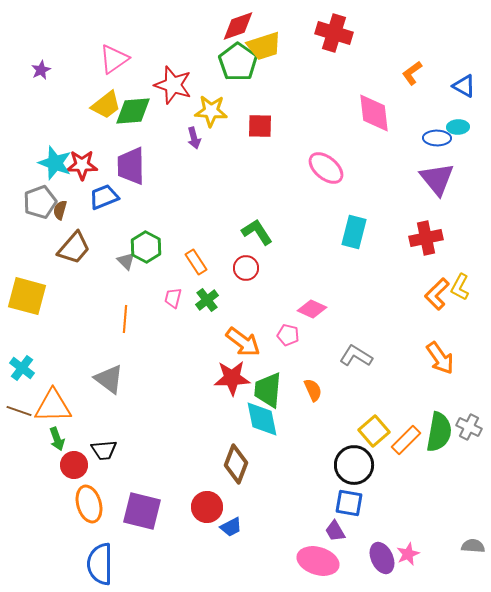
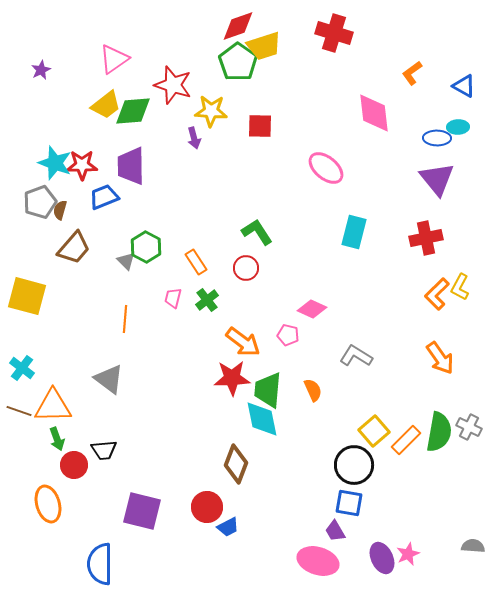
orange ellipse at (89, 504): moved 41 px left
blue trapezoid at (231, 527): moved 3 px left
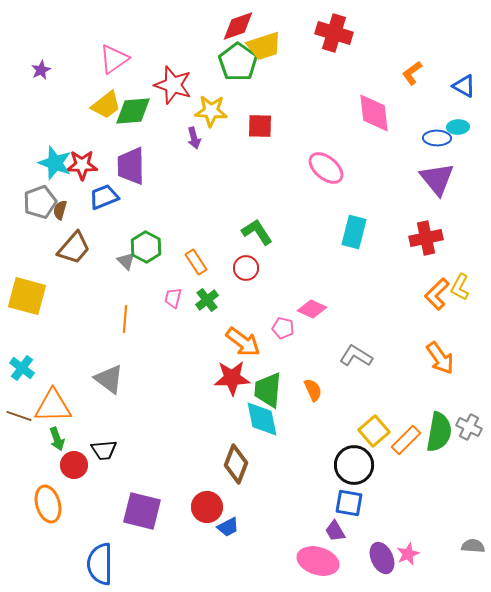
pink pentagon at (288, 335): moved 5 px left, 7 px up
brown line at (19, 411): moved 5 px down
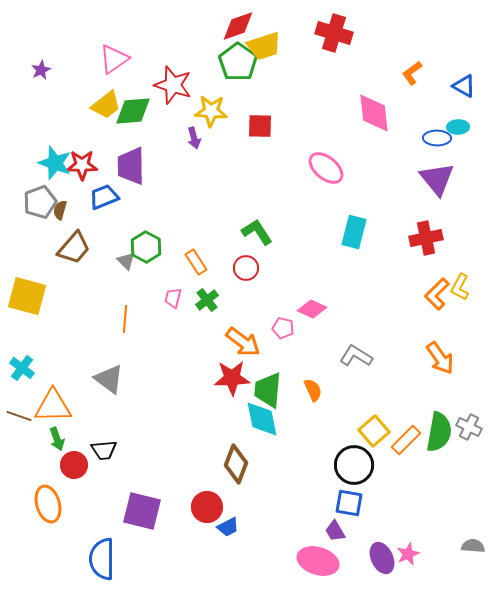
blue semicircle at (100, 564): moved 2 px right, 5 px up
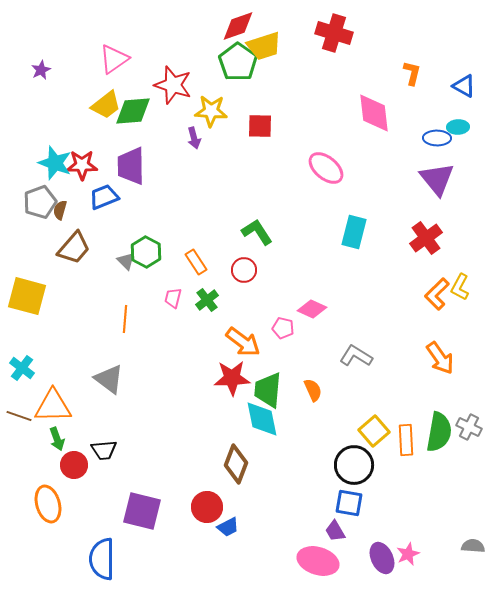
orange L-shape at (412, 73): rotated 140 degrees clockwise
red cross at (426, 238): rotated 24 degrees counterclockwise
green hexagon at (146, 247): moved 5 px down
red circle at (246, 268): moved 2 px left, 2 px down
orange rectangle at (406, 440): rotated 48 degrees counterclockwise
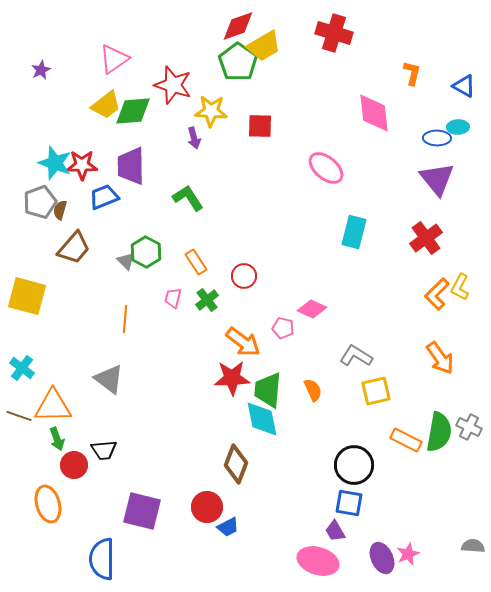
yellow trapezoid at (264, 46): rotated 12 degrees counterclockwise
green L-shape at (257, 232): moved 69 px left, 34 px up
red circle at (244, 270): moved 6 px down
yellow square at (374, 431): moved 2 px right, 40 px up; rotated 28 degrees clockwise
orange rectangle at (406, 440): rotated 60 degrees counterclockwise
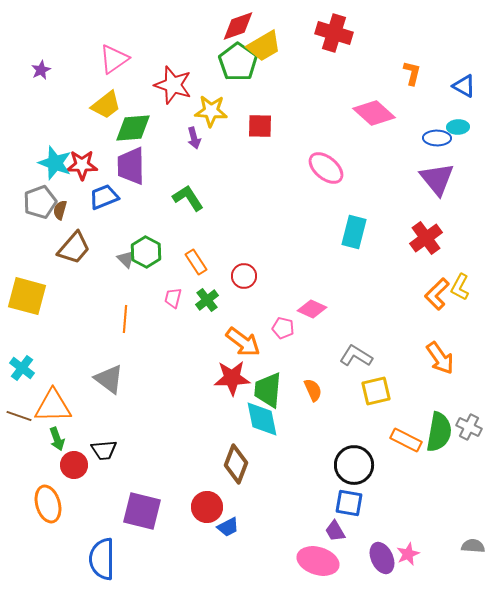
green diamond at (133, 111): moved 17 px down
pink diamond at (374, 113): rotated 42 degrees counterclockwise
gray triangle at (126, 261): moved 2 px up
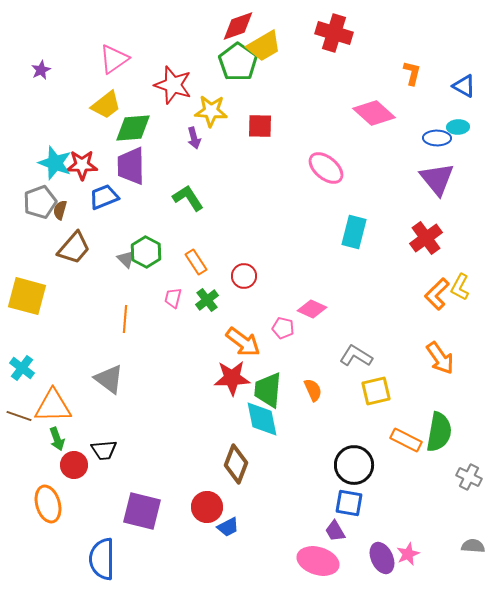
gray cross at (469, 427): moved 50 px down
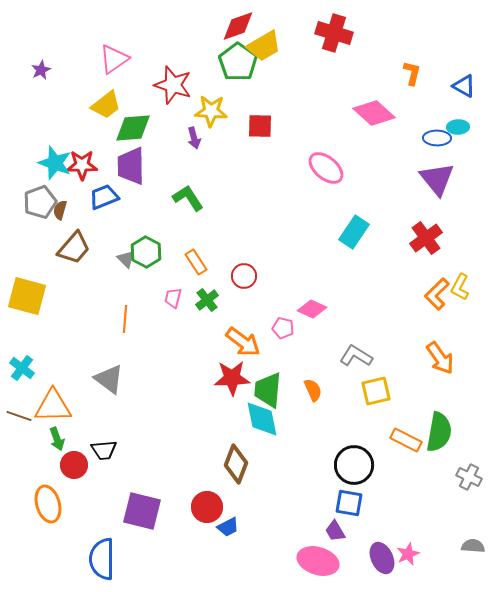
cyan rectangle at (354, 232): rotated 20 degrees clockwise
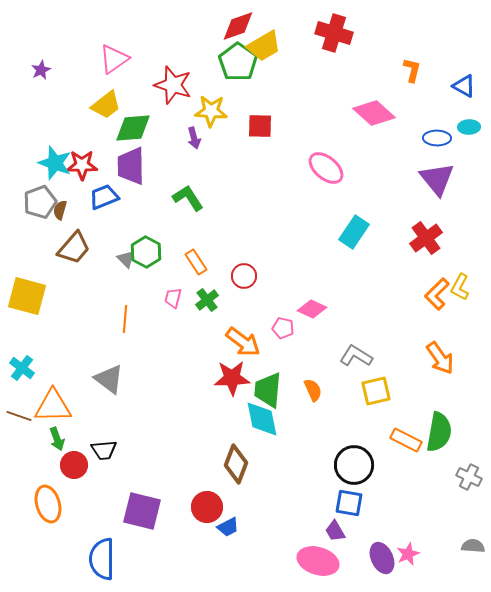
orange L-shape at (412, 73): moved 3 px up
cyan ellipse at (458, 127): moved 11 px right
